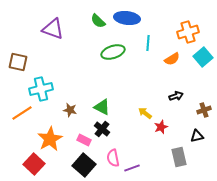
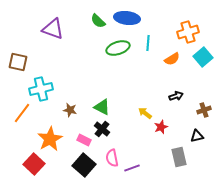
green ellipse: moved 5 px right, 4 px up
orange line: rotated 20 degrees counterclockwise
pink semicircle: moved 1 px left
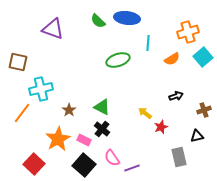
green ellipse: moved 12 px down
brown star: moved 1 px left; rotated 24 degrees clockwise
orange star: moved 8 px right
pink semicircle: rotated 24 degrees counterclockwise
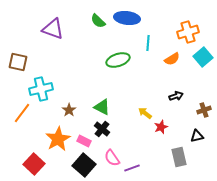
pink rectangle: moved 1 px down
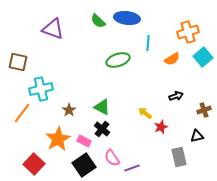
black square: rotated 15 degrees clockwise
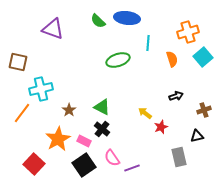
orange semicircle: rotated 77 degrees counterclockwise
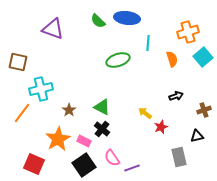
red square: rotated 20 degrees counterclockwise
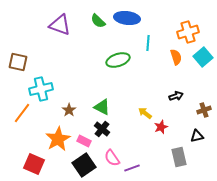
purple triangle: moved 7 px right, 4 px up
orange semicircle: moved 4 px right, 2 px up
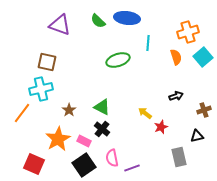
brown square: moved 29 px right
pink semicircle: rotated 24 degrees clockwise
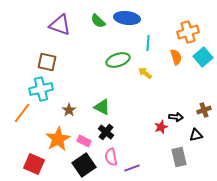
black arrow: moved 21 px down; rotated 24 degrees clockwise
yellow arrow: moved 40 px up
black cross: moved 4 px right, 3 px down
black triangle: moved 1 px left, 1 px up
pink semicircle: moved 1 px left, 1 px up
